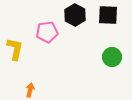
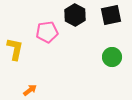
black square: moved 3 px right; rotated 15 degrees counterclockwise
orange arrow: rotated 40 degrees clockwise
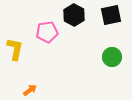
black hexagon: moved 1 px left
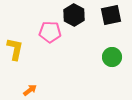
pink pentagon: moved 3 px right; rotated 10 degrees clockwise
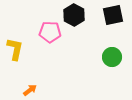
black square: moved 2 px right
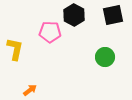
green circle: moved 7 px left
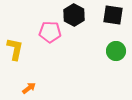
black square: rotated 20 degrees clockwise
green circle: moved 11 px right, 6 px up
orange arrow: moved 1 px left, 2 px up
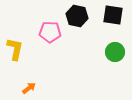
black hexagon: moved 3 px right, 1 px down; rotated 15 degrees counterclockwise
green circle: moved 1 px left, 1 px down
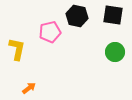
pink pentagon: rotated 15 degrees counterclockwise
yellow L-shape: moved 2 px right
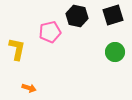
black square: rotated 25 degrees counterclockwise
orange arrow: rotated 56 degrees clockwise
